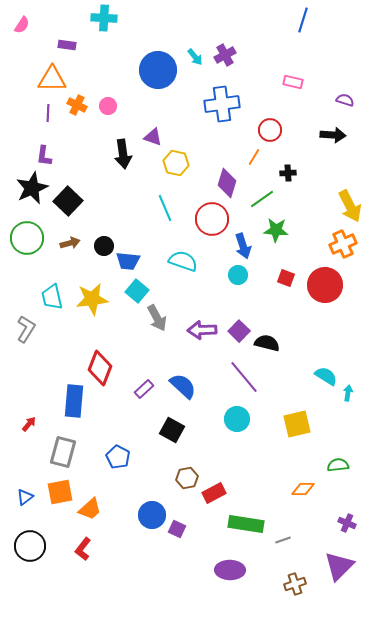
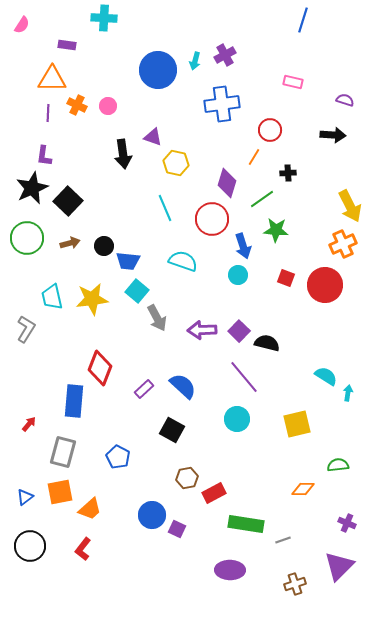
cyan arrow at (195, 57): moved 4 px down; rotated 54 degrees clockwise
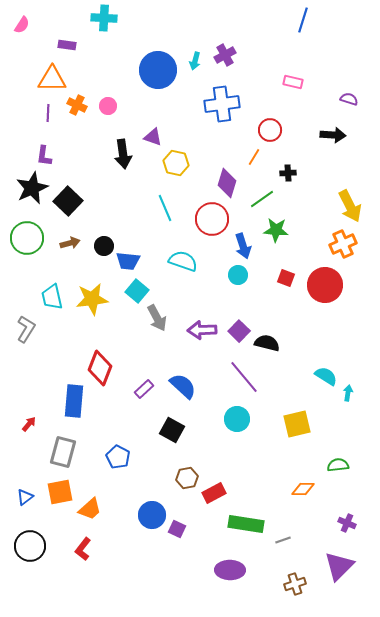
purple semicircle at (345, 100): moved 4 px right, 1 px up
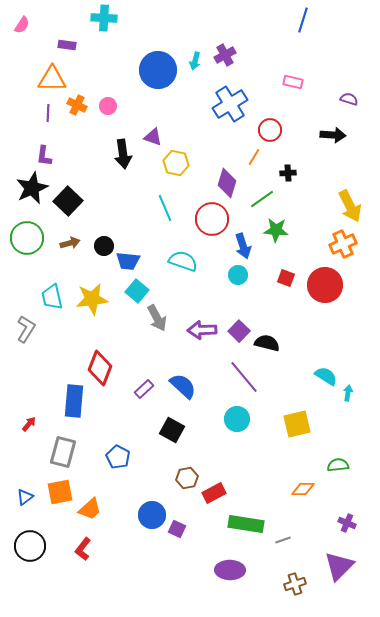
blue cross at (222, 104): moved 8 px right; rotated 24 degrees counterclockwise
